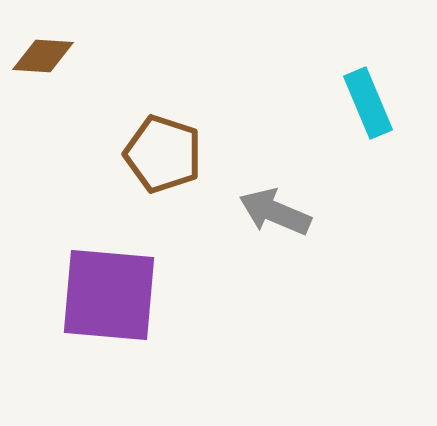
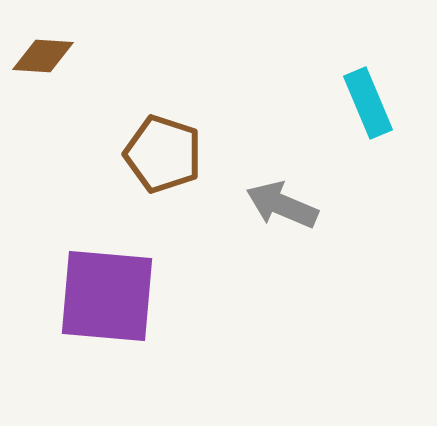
gray arrow: moved 7 px right, 7 px up
purple square: moved 2 px left, 1 px down
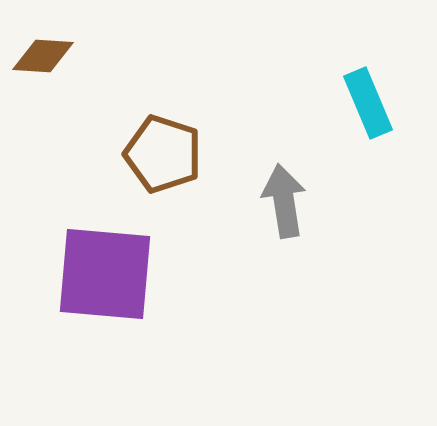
gray arrow: moved 2 px right, 4 px up; rotated 58 degrees clockwise
purple square: moved 2 px left, 22 px up
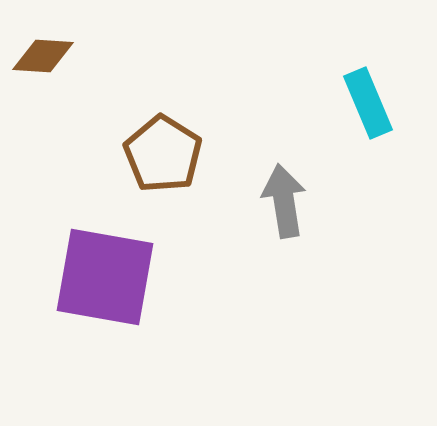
brown pentagon: rotated 14 degrees clockwise
purple square: moved 3 px down; rotated 5 degrees clockwise
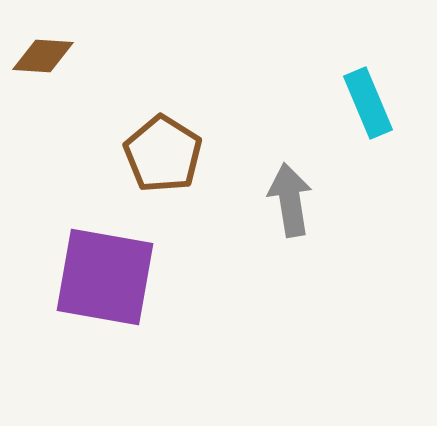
gray arrow: moved 6 px right, 1 px up
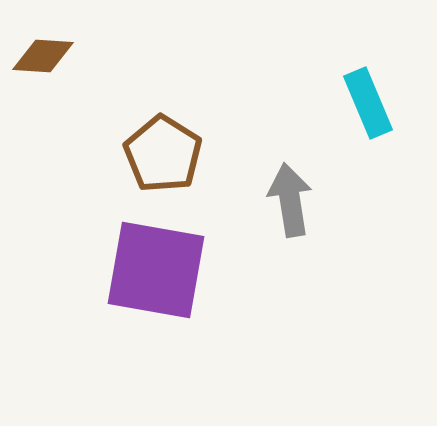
purple square: moved 51 px right, 7 px up
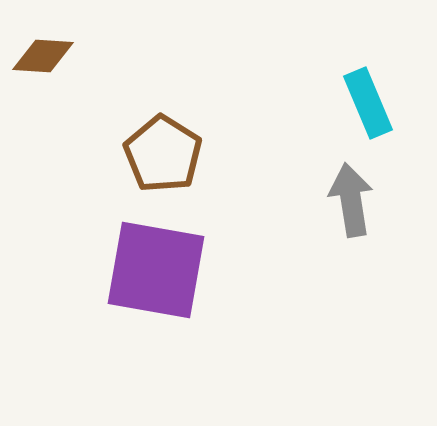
gray arrow: moved 61 px right
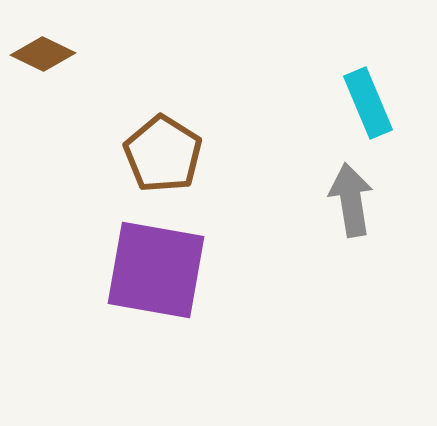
brown diamond: moved 2 px up; rotated 22 degrees clockwise
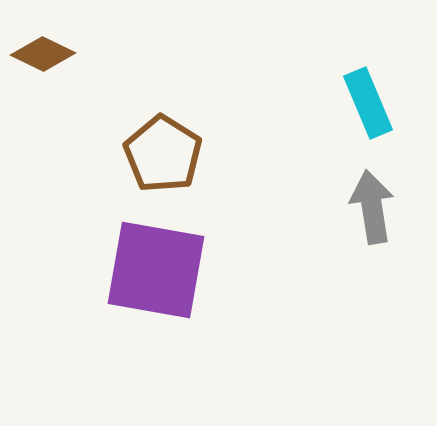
gray arrow: moved 21 px right, 7 px down
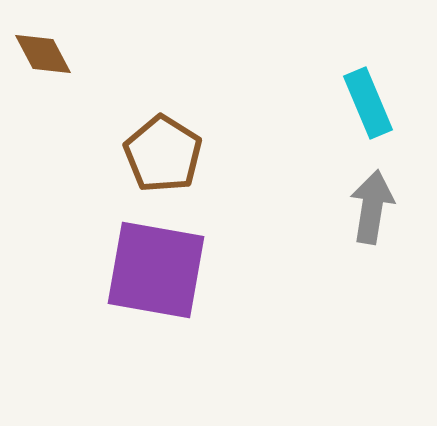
brown diamond: rotated 36 degrees clockwise
gray arrow: rotated 18 degrees clockwise
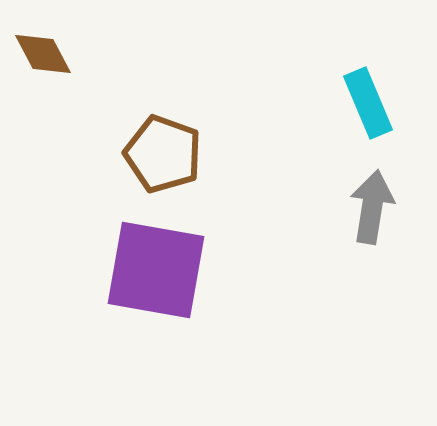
brown pentagon: rotated 12 degrees counterclockwise
